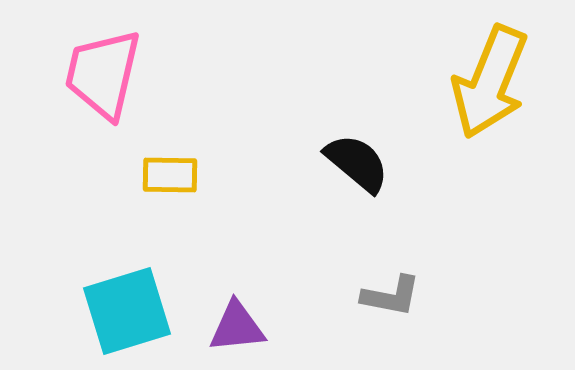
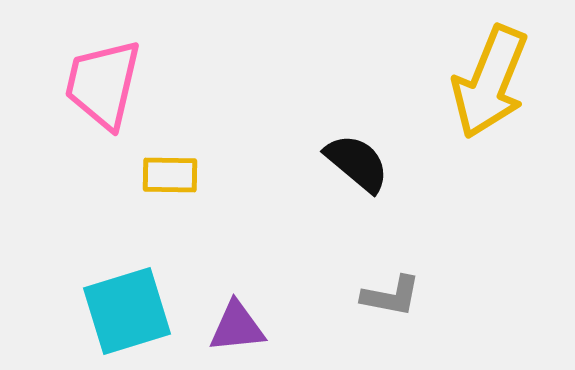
pink trapezoid: moved 10 px down
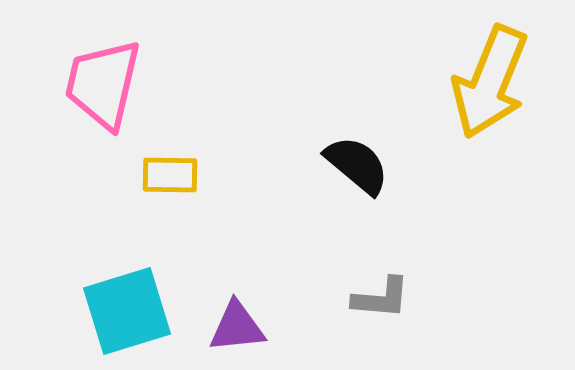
black semicircle: moved 2 px down
gray L-shape: moved 10 px left, 2 px down; rotated 6 degrees counterclockwise
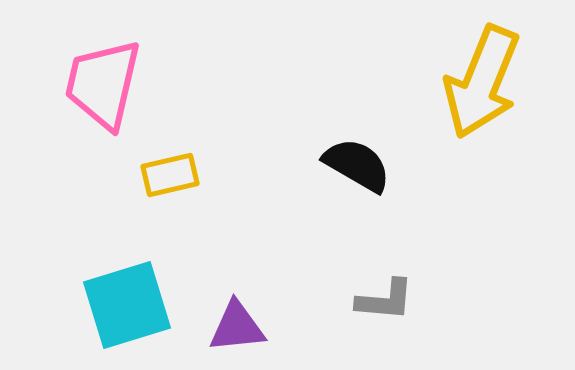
yellow arrow: moved 8 px left
black semicircle: rotated 10 degrees counterclockwise
yellow rectangle: rotated 14 degrees counterclockwise
gray L-shape: moved 4 px right, 2 px down
cyan square: moved 6 px up
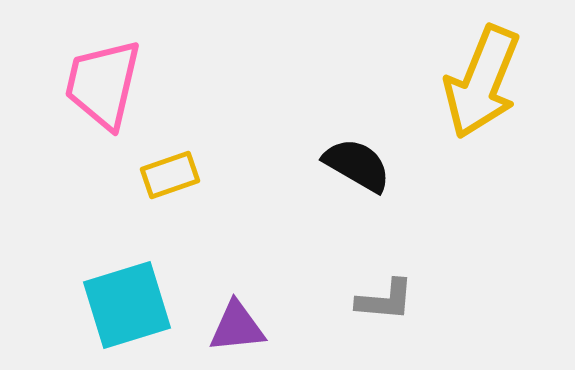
yellow rectangle: rotated 6 degrees counterclockwise
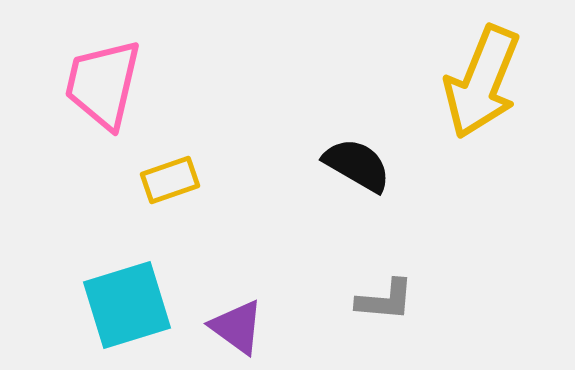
yellow rectangle: moved 5 px down
purple triangle: rotated 42 degrees clockwise
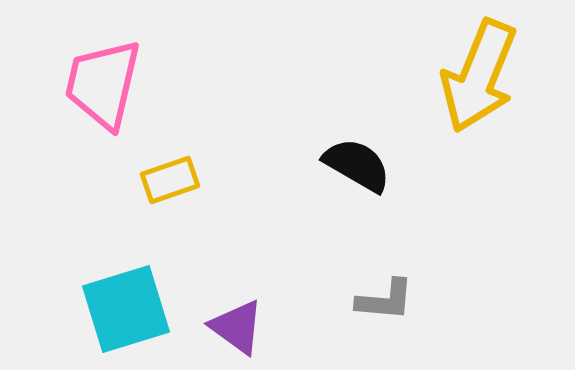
yellow arrow: moved 3 px left, 6 px up
cyan square: moved 1 px left, 4 px down
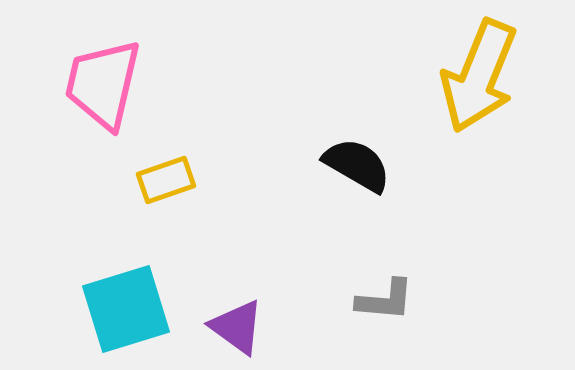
yellow rectangle: moved 4 px left
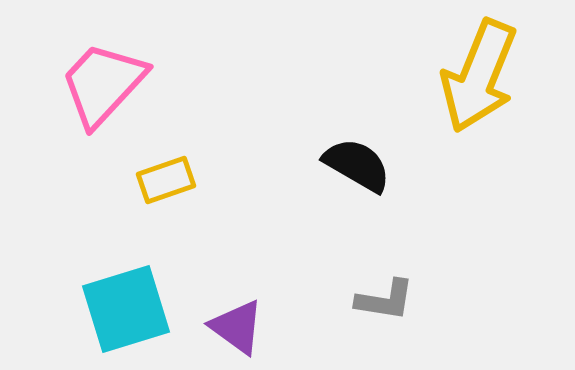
pink trapezoid: rotated 30 degrees clockwise
gray L-shape: rotated 4 degrees clockwise
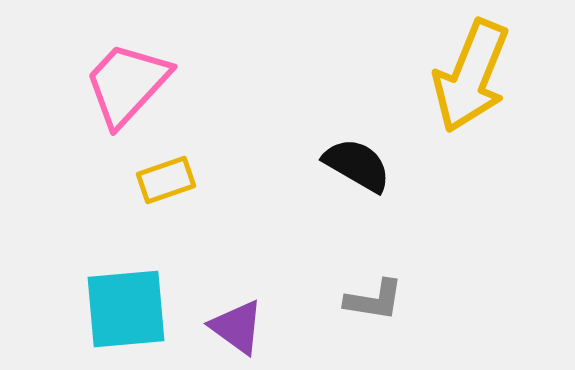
yellow arrow: moved 8 px left
pink trapezoid: moved 24 px right
gray L-shape: moved 11 px left
cyan square: rotated 12 degrees clockwise
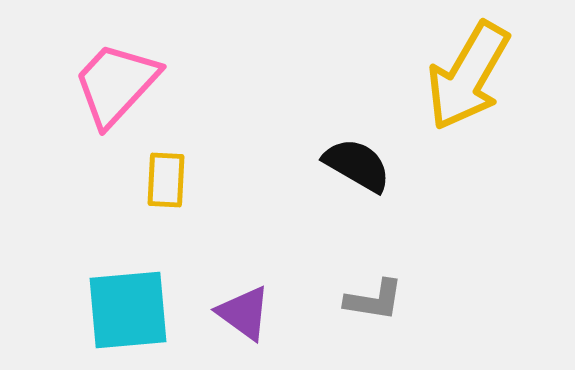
yellow arrow: moved 3 px left; rotated 8 degrees clockwise
pink trapezoid: moved 11 px left
yellow rectangle: rotated 68 degrees counterclockwise
cyan square: moved 2 px right, 1 px down
purple triangle: moved 7 px right, 14 px up
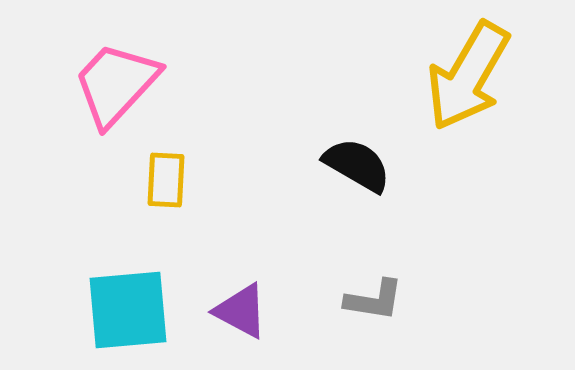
purple triangle: moved 3 px left, 2 px up; rotated 8 degrees counterclockwise
